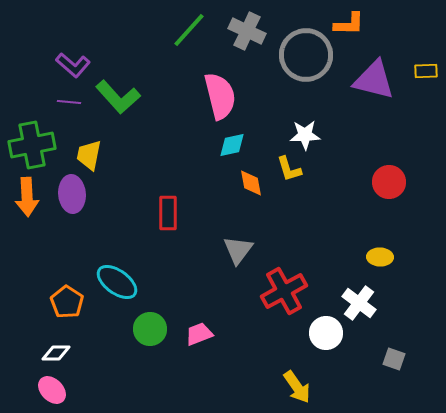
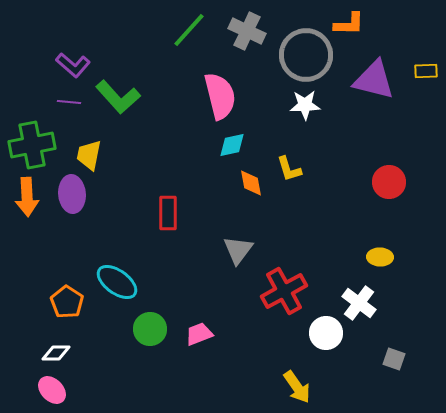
white star: moved 30 px up
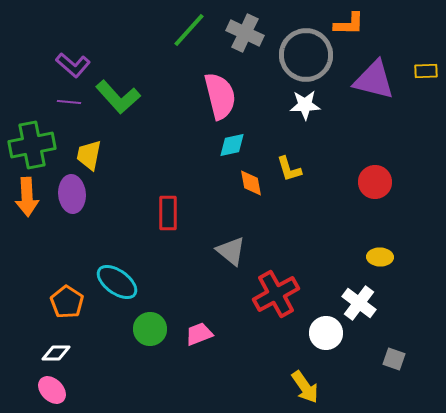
gray cross: moved 2 px left, 2 px down
red circle: moved 14 px left
gray triangle: moved 7 px left, 1 px down; rotated 28 degrees counterclockwise
red cross: moved 8 px left, 3 px down
yellow arrow: moved 8 px right
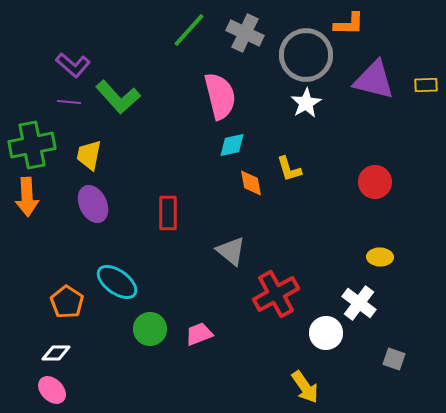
yellow rectangle: moved 14 px down
white star: moved 1 px right, 2 px up; rotated 28 degrees counterclockwise
purple ellipse: moved 21 px right, 10 px down; rotated 21 degrees counterclockwise
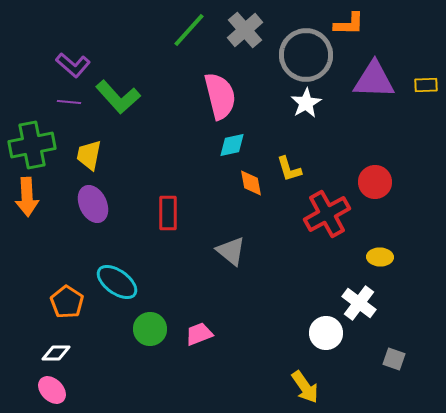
gray cross: moved 3 px up; rotated 24 degrees clockwise
purple triangle: rotated 12 degrees counterclockwise
red cross: moved 51 px right, 80 px up
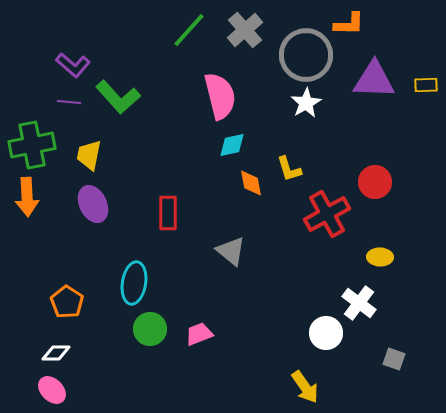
cyan ellipse: moved 17 px right, 1 px down; rotated 63 degrees clockwise
